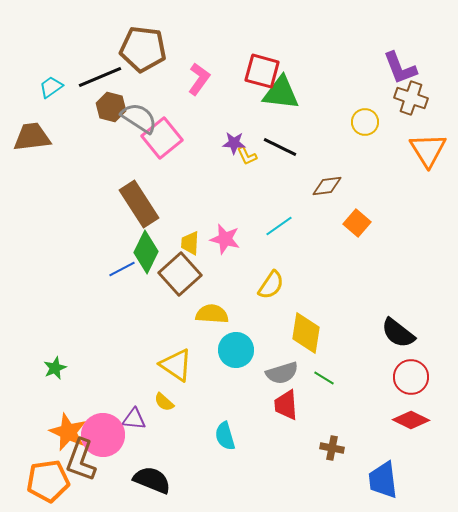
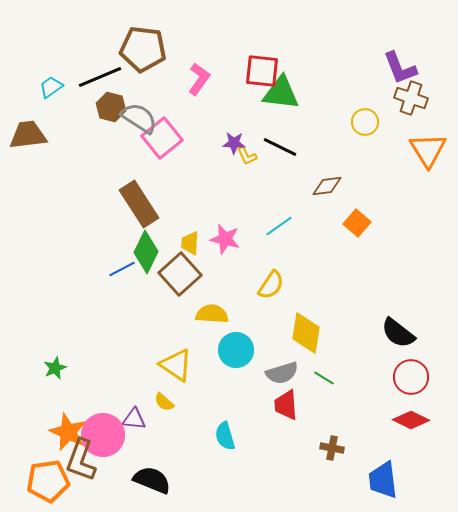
red square at (262, 71): rotated 9 degrees counterclockwise
brown trapezoid at (32, 137): moved 4 px left, 2 px up
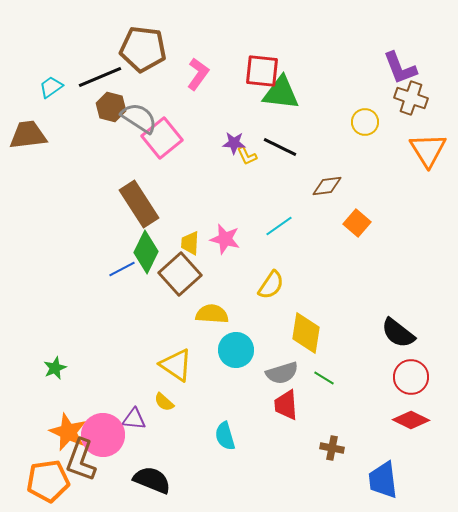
pink L-shape at (199, 79): moved 1 px left, 5 px up
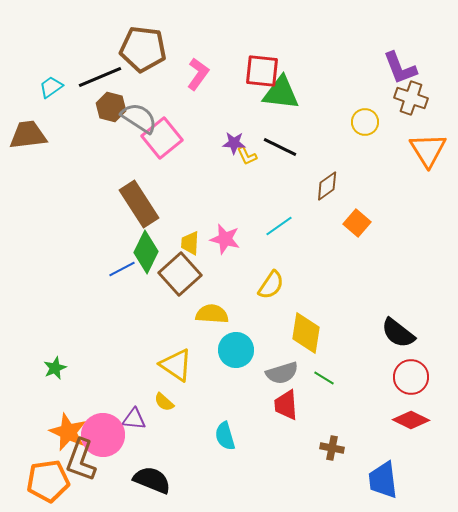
brown diamond at (327, 186): rotated 28 degrees counterclockwise
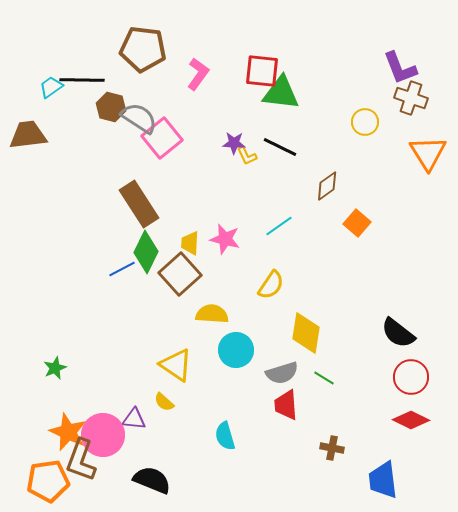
black line at (100, 77): moved 18 px left, 3 px down; rotated 24 degrees clockwise
orange triangle at (428, 150): moved 3 px down
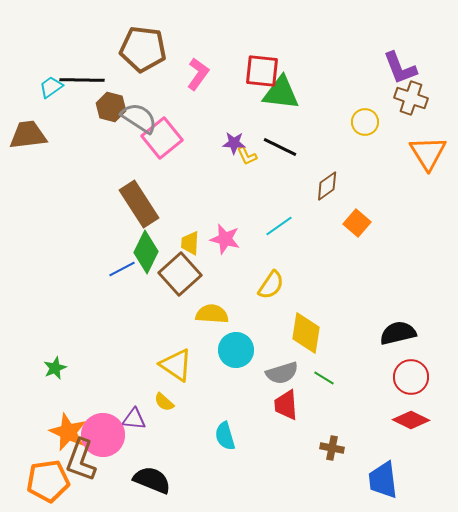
black semicircle at (398, 333): rotated 129 degrees clockwise
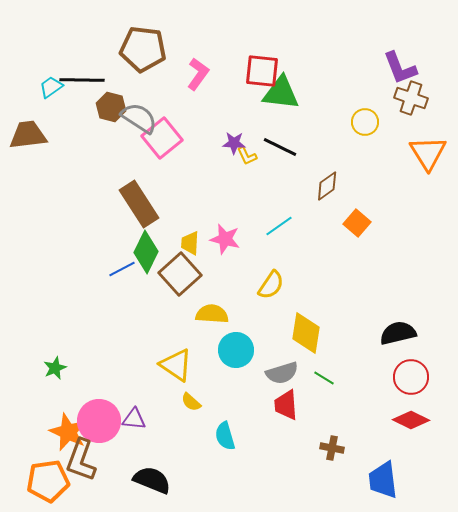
yellow semicircle at (164, 402): moved 27 px right
pink circle at (103, 435): moved 4 px left, 14 px up
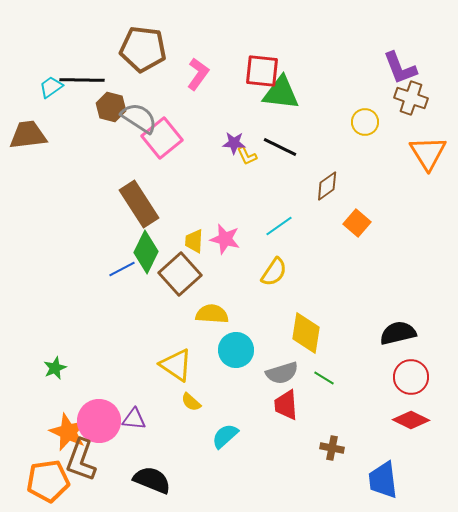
yellow trapezoid at (190, 243): moved 4 px right, 2 px up
yellow semicircle at (271, 285): moved 3 px right, 13 px up
cyan semicircle at (225, 436): rotated 64 degrees clockwise
